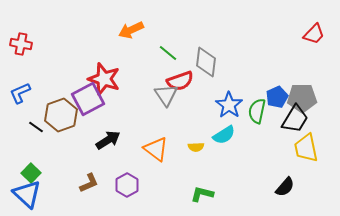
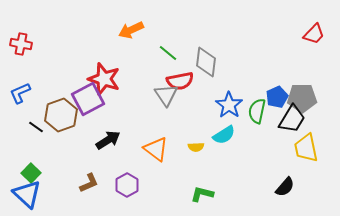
red semicircle: rotated 8 degrees clockwise
black trapezoid: moved 3 px left
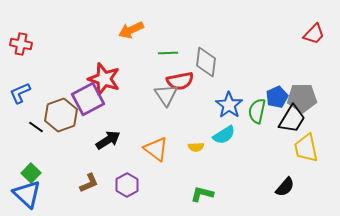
green line: rotated 42 degrees counterclockwise
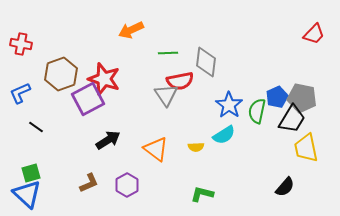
gray pentagon: rotated 12 degrees clockwise
brown hexagon: moved 41 px up
green square: rotated 30 degrees clockwise
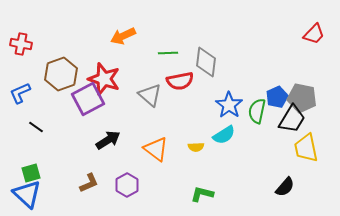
orange arrow: moved 8 px left, 6 px down
gray triangle: moved 16 px left; rotated 15 degrees counterclockwise
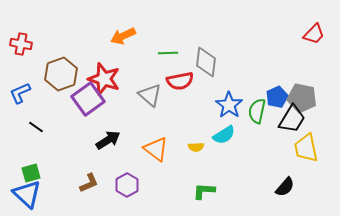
purple square: rotated 8 degrees counterclockwise
green L-shape: moved 2 px right, 3 px up; rotated 10 degrees counterclockwise
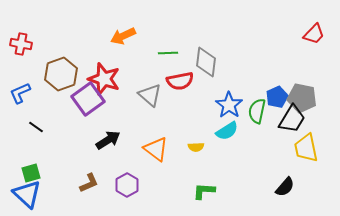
cyan semicircle: moved 3 px right, 4 px up
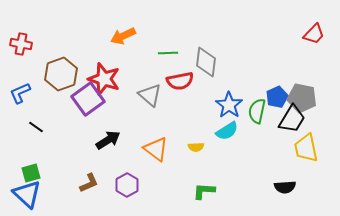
black semicircle: rotated 45 degrees clockwise
